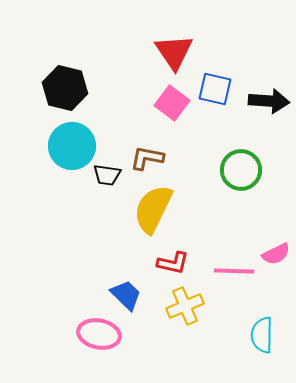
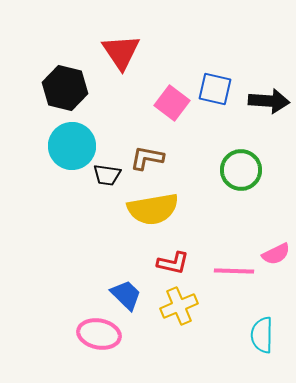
red triangle: moved 53 px left
yellow semicircle: rotated 126 degrees counterclockwise
yellow cross: moved 6 px left
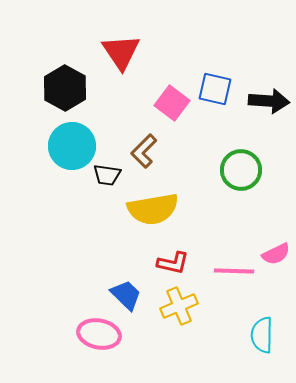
black hexagon: rotated 15 degrees clockwise
brown L-shape: moved 3 px left, 7 px up; rotated 56 degrees counterclockwise
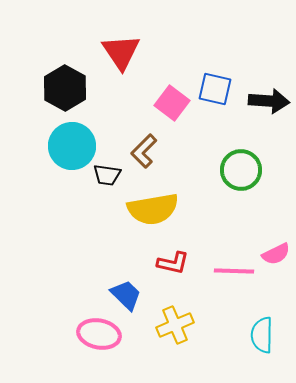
yellow cross: moved 4 px left, 19 px down
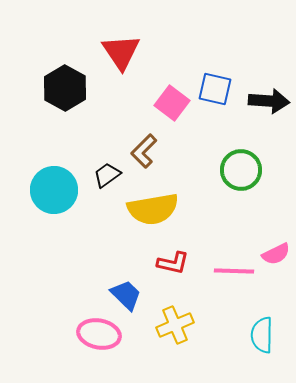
cyan circle: moved 18 px left, 44 px down
black trapezoid: rotated 136 degrees clockwise
